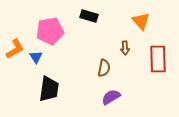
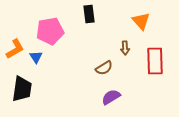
black rectangle: moved 2 px up; rotated 66 degrees clockwise
red rectangle: moved 3 px left, 2 px down
brown semicircle: rotated 48 degrees clockwise
black trapezoid: moved 27 px left
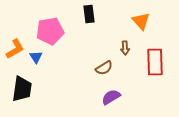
red rectangle: moved 1 px down
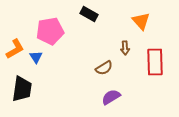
black rectangle: rotated 54 degrees counterclockwise
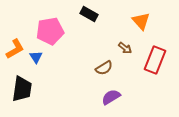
brown arrow: rotated 48 degrees counterclockwise
red rectangle: moved 2 px up; rotated 24 degrees clockwise
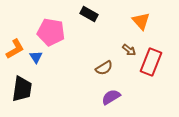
pink pentagon: moved 1 px right, 1 px down; rotated 20 degrees clockwise
brown arrow: moved 4 px right, 2 px down
red rectangle: moved 4 px left, 2 px down
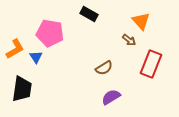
pink pentagon: moved 1 px left, 1 px down
brown arrow: moved 10 px up
red rectangle: moved 2 px down
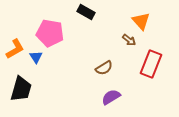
black rectangle: moved 3 px left, 2 px up
black trapezoid: moved 1 px left; rotated 8 degrees clockwise
